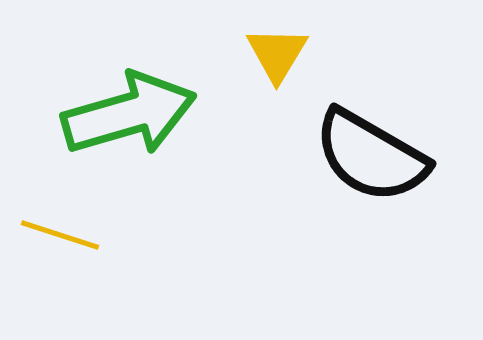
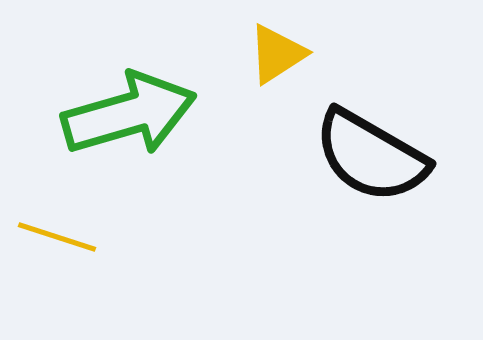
yellow triangle: rotated 26 degrees clockwise
yellow line: moved 3 px left, 2 px down
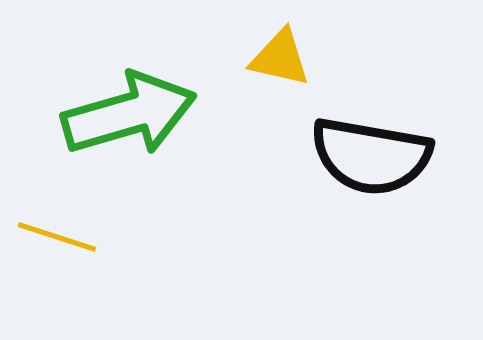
yellow triangle: moved 3 px right, 4 px down; rotated 46 degrees clockwise
black semicircle: rotated 20 degrees counterclockwise
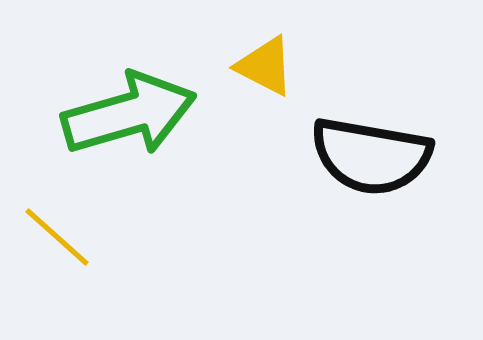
yellow triangle: moved 15 px left, 8 px down; rotated 14 degrees clockwise
yellow line: rotated 24 degrees clockwise
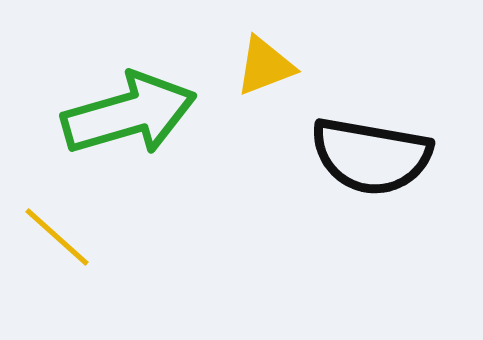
yellow triangle: rotated 48 degrees counterclockwise
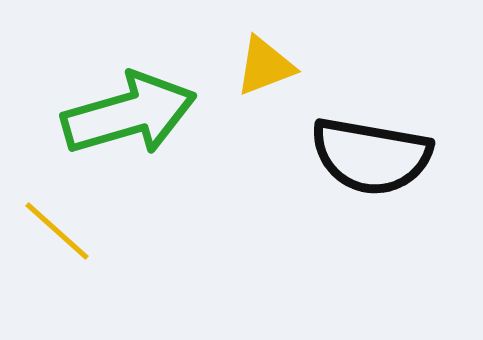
yellow line: moved 6 px up
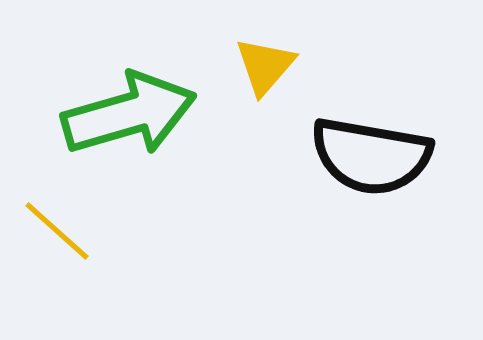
yellow triangle: rotated 28 degrees counterclockwise
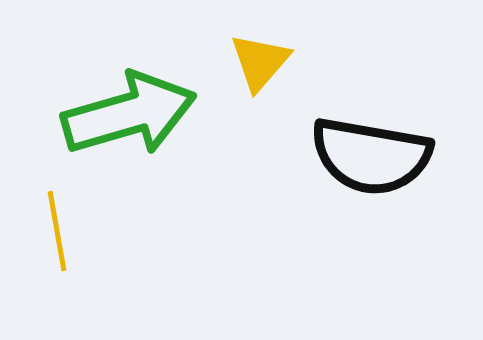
yellow triangle: moved 5 px left, 4 px up
yellow line: rotated 38 degrees clockwise
